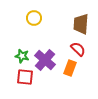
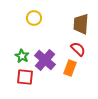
green star: rotated 16 degrees clockwise
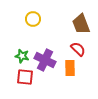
yellow circle: moved 1 px left, 1 px down
brown trapezoid: rotated 25 degrees counterclockwise
green star: rotated 16 degrees counterclockwise
purple cross: rotated 15 degrees counterclockwise
orange rectangle: rotated 21 degrees counterclockwise
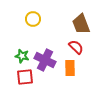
red semicircle: moved 2 px left, 2 px up
red square: rotated 12 degrees counterclockwise
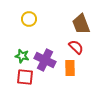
yellow circle: moved 4 px left
red square: rotated 12 degrees clockwise
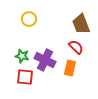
orange rectangle: rotated 14 degrees clockwise
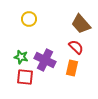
brown trapezoid: rotated 20 degrees counterclockwise
green star: moved 1 px left, 1 px down
orange rectangle: moved 2 px right
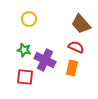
red semicircle: rotated 21 degrees counterclockwise
green star: moved 3 px right, 7 px up
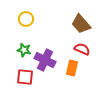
yellow circle: moved 3 px left
red semicircle: moved 6 px right, 2 px down
